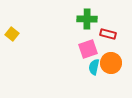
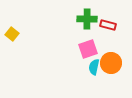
red rectangle: moved 9 px up
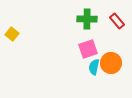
red rectangle: moved 9 px right, 4 px up; rotated 35 degrees clockwise
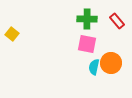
pink square: moved 1 px left, 5 px up; rotated 30 degrees clockwise
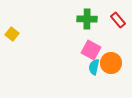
red rectangle: moved 1 px right, 1 px up
pink square: moved 4 px right, 6 px down; rotated 18 degrees clockwise
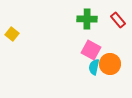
orange circle: moved 1 px left, 1 px down
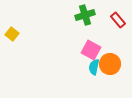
green cross: moved 2 px left, 4 px up; rotated 18 degrees counterclockwise
